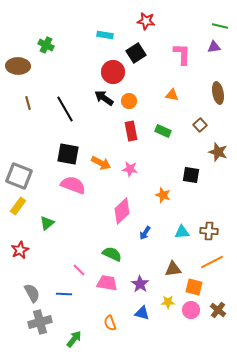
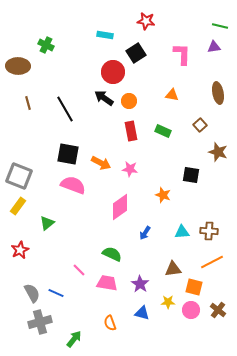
pink diamond at (122, 211): moved 2 px left, 4 px up; rotated 8 degrees clockwise
blue line at (64, 294): moved 8 px left, 1 px up; rotated 21 degrees clockwise
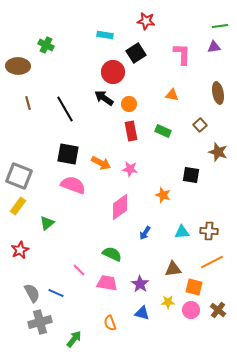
green line at (220, 26): rotated 21 degrees counterclockwise
orange circle at (129, 101): moved 3 px down
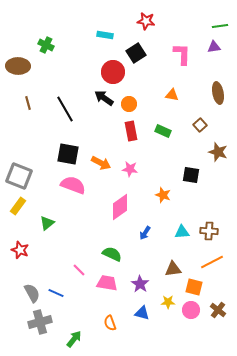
red star at (20, 250): rotated 24 degrees counterclockwise
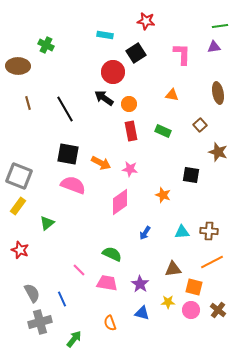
pink diamond at (120, 207): moved 5 px up
blue line at (56, 293): moved 6 px right, 6 px down; rotated 42 degrees clockwise
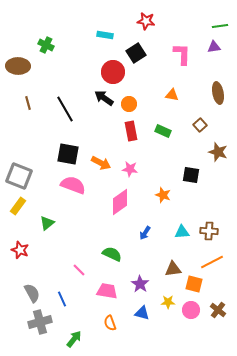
pink trapezoid at (107, 283): moved 8 px down
orange square at (194, 287): moved 3 px up
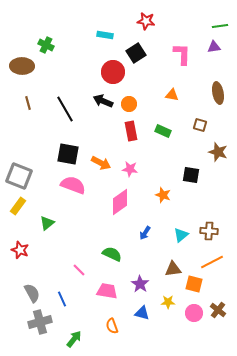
brown ellipse at (18, 66): moved 4 px right
black arrow at (104, 98): moved 1 px left, 3 px down; rotated 12 degrees counterclockwise
brown square at (200, 125): rotated 32 degrees counterclockwise
cyan triangle at (182, 232): moved 1 px left, 3 px down; rotated 35 degrees counterclockwise
pink circle at (191, 310): moved 3 px right, 3 px down
orange semicircle at (110, 323): moved 2 px right, 3 px down
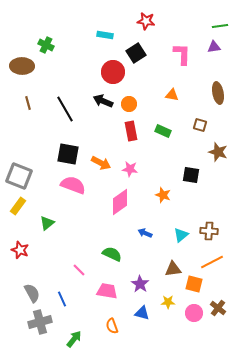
blue arrow at (145, 233): rotated 80 degrees clockwise
brown cross at (218, 310): moved 2 px up
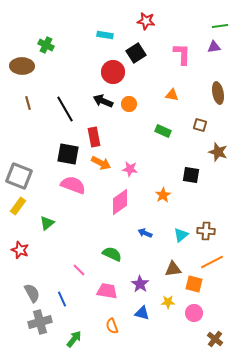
red rectangle at (131, 131): moved 37 px left, 6 px down
orange star at (163, 195): rotated 21 degrees clockwise
brown cross at (209, 231): moved 3 px left
brown cross at (218, 308): moved 3 px left, 31 px down
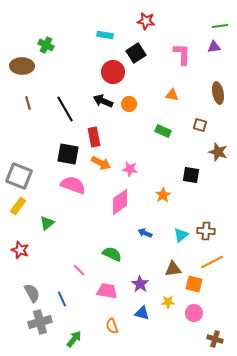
brown cross at (215, 339): rotated 21 degrees counterclockwise
